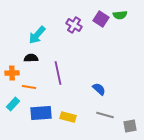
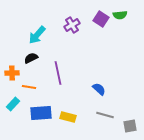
purple cross: moved 2 px left; rotated 28 degrees clockwise
black semicircle: rotated 24 degrees counterclockwise
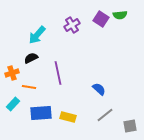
orange cross: rotated 16 degrees counterclockwise
gray line: rotated 54 degrees counterclockwise
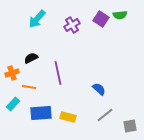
cyan arrow: moved 16 px up
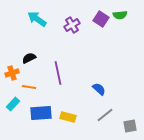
cyan arrow: rotated 84 degrees clockwise
black semicircle: moved 2 px left
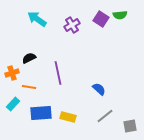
gray line: moved 1 px down
